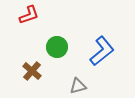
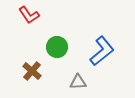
red L-shape: rotated 75 degrees clockwise
gray triangle: moved 4 px up; rotated 12 degrees clockwise
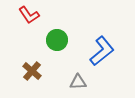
green circle: moved 7 px up
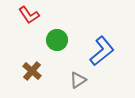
gray triangle: moved 2 px up; rotated 30 degrees counterclockwise
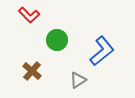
red L-shape: rotated 10 degrees counterclockwise
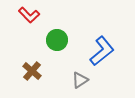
gray triangle: moved 2 px right
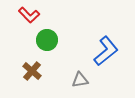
green circle: moved 10 px left
blue L-shape: moved 4 px right
gray triangle: rotated 24 degrees clockwise
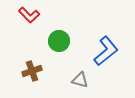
green circle: moved 12 px right, 1 px down
brown cross: rotated 30 degrees clockwise
gray triangle: rotated 24 degrees clockwise
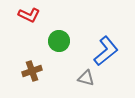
red L-shape: rotated 20 degrees counterclockwise
gray triangle: moved 6 px right, 2 px up
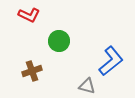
blue L-shape: moved 5 px right, 10 px down
gray triangle: moved 1 px right, 8 px down
